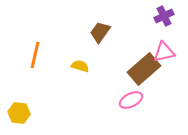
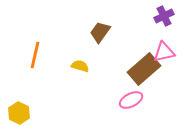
yellow hexagon: rotated 20 degrees clockwise
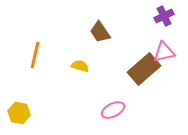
brown trapezoid: rotated 70 degrees counterclockwise
pink ellipse: moved 18 px left, 10 px down
yellow hexagon: rotated 15 degrees counterclockwise
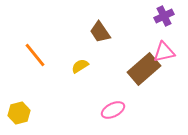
orange line: rotated 52 degrees counterclockwise
yellow semicircle: rotated 48 degrees counterclockwise
yellow hexagon: rotated 25 degrees counterclockwise
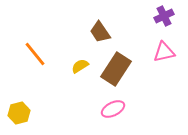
orange line: moved 1 px up
brown rectangle: moved 28 px left; rotated 16 degrees counterclockwise
pink ellipse: moved 1 px up
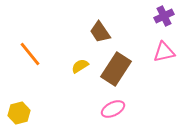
orange line: moved 5 px left
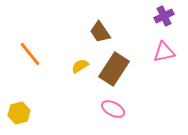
brown rectangle: moved 2 px left
pink ellipse: rotated 55 degrees clockwise
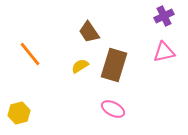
brown trapezoid: moved 11 px left
brown rectangle: moved 4 px up; rotated 16 degrees counterclockwise
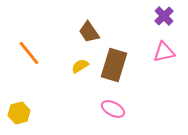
purple cross: rotated 18 degrees counterclockwise
orange line: moved 1 px left, 1 px up
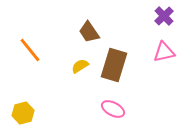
orange line: moved 1 px right, 3 px up
yellow hexagon: moved 4 px right
